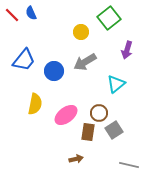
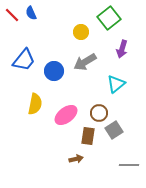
purple arrow: moved 5 px left, 1 px up
brown rectangle: moved 4 px down
gray line: rotated 12 degrees counterclockwise
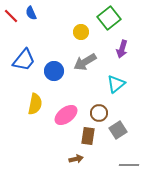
red line: moved 1 px left, 1 px down
gray square: moved 4 px right
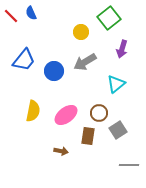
yellow semicircle: moved 2 px left, 7 px down
brown arrow: moved 15 px left, 8 px up; rotated 24 degrees clockwise
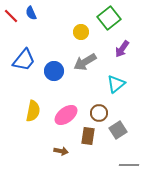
purple arrow: rotated 18 degrees clockwise
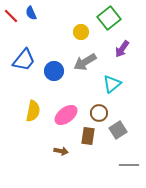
cyan triangle: moved 4 px left
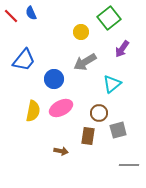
blue circle: moved 8 px down
pink ellipse: moved 5 px left, 7 px up; rotated 10 degrees clockwise
gray square: rotated 18 degrees clockwise
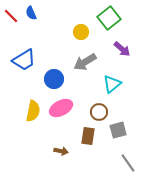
purple arrow: rotated 84 degrees counterclockwise
blue trapezoid: rotated 20 degrees clockwise
brown circle: moved 1 px up
gray line: moved 1 px left, 2 px up; rotated 54 degrees clockwise
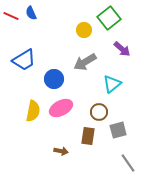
red line: rotated 21 degrees counterclockwise
yellow circle: moved 3 px right, 2 px up
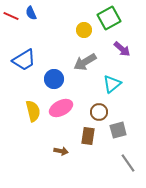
green square: rotated 10 degrees clockwise
yellow semicircle: rotated 25 degrees counterclockwise
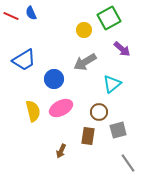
brown arrow: rotated 104 degrees clockwise
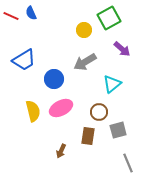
gray line: rotated 12 degrees clockwise
